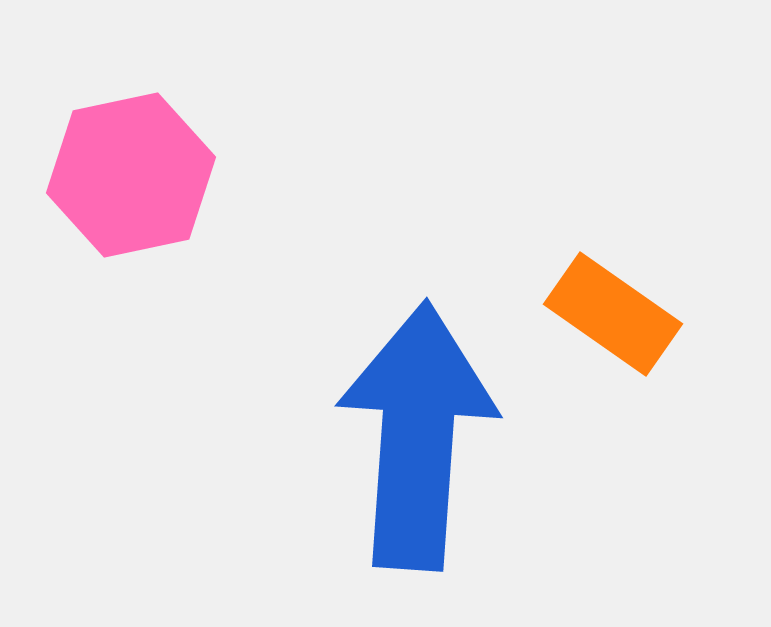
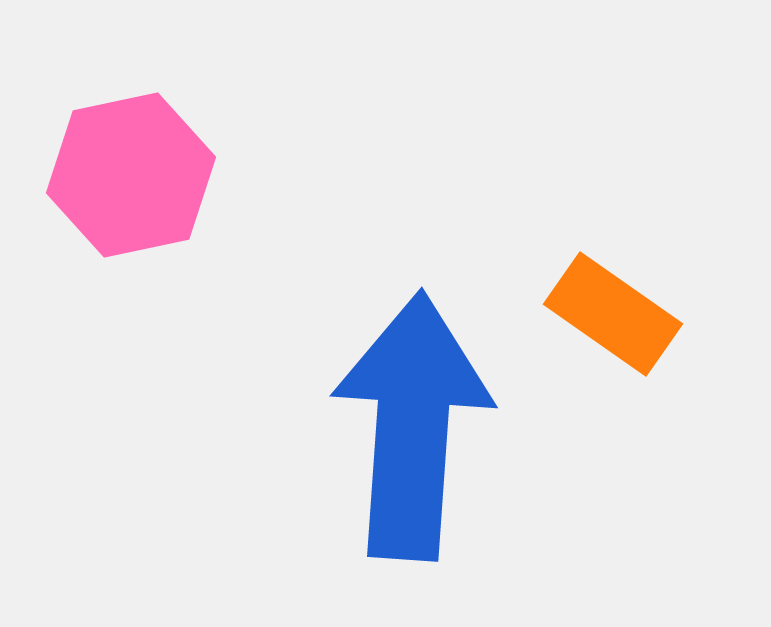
blue arrow: moved 5 px left, 10 px up
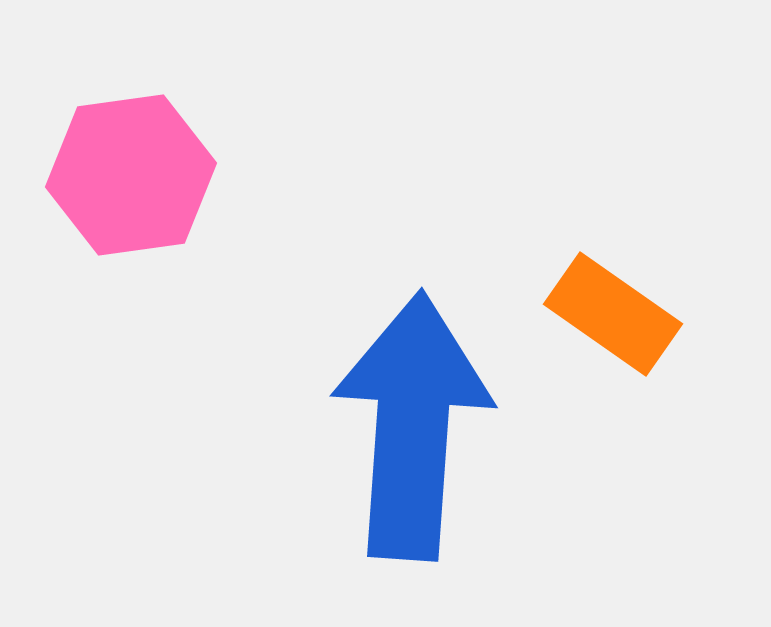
pink hexagon: rotated 4 degrees clockwise
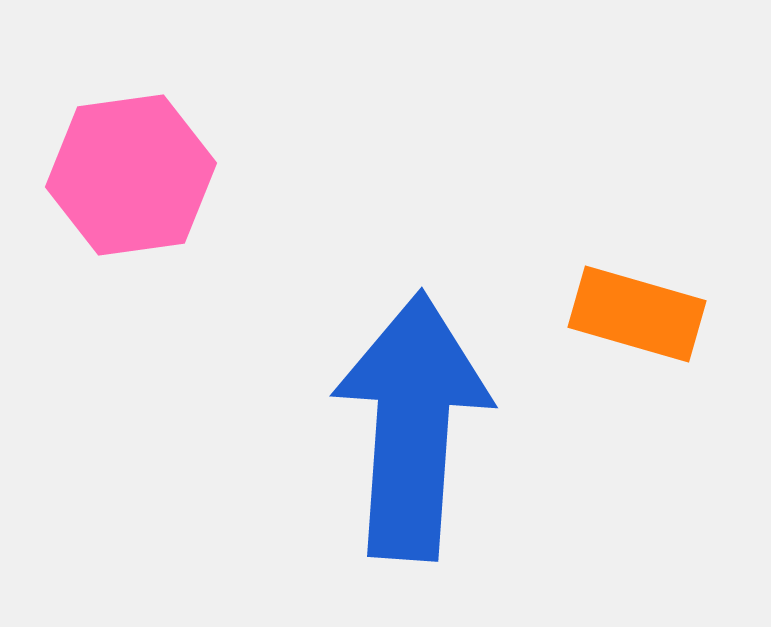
orange rectangle: moved 24 px right; rotated 19 degrees counterclockwise
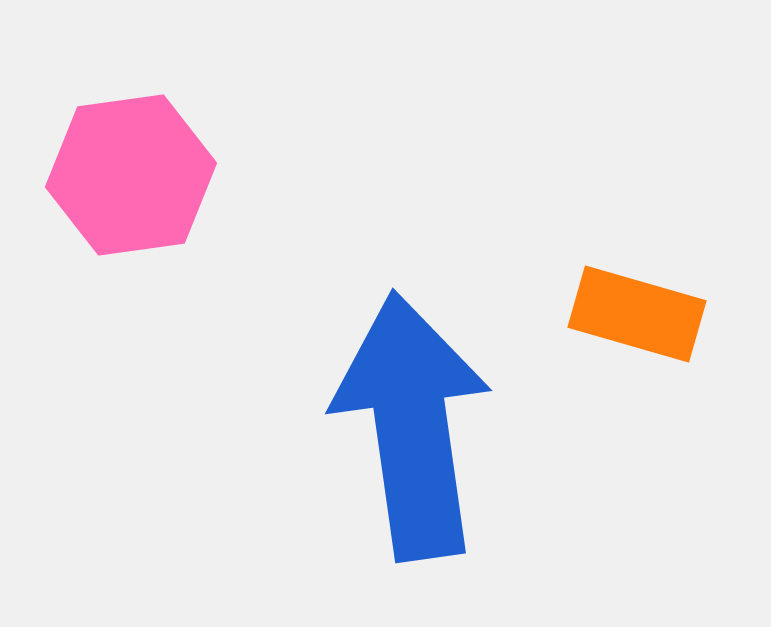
blue arrow: rotated 12 degrees counterclockwise
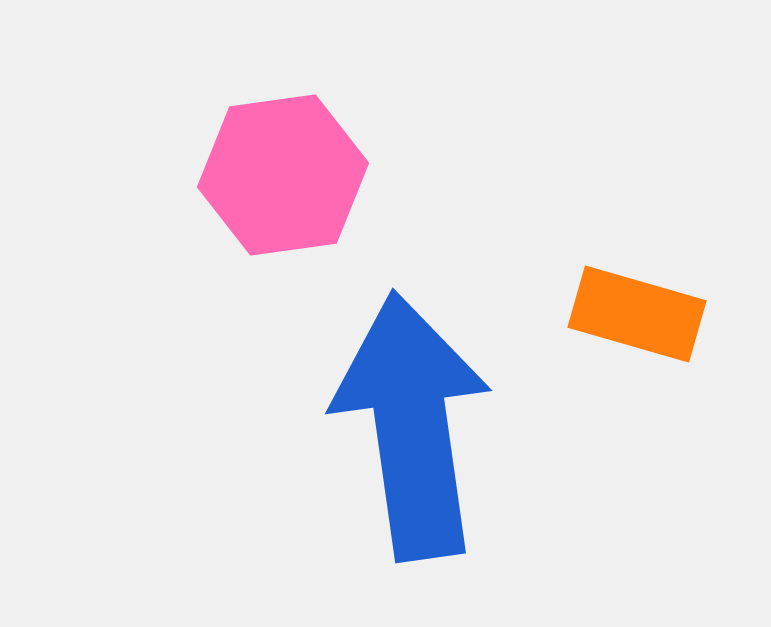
pink hexagon: moved 152 px right
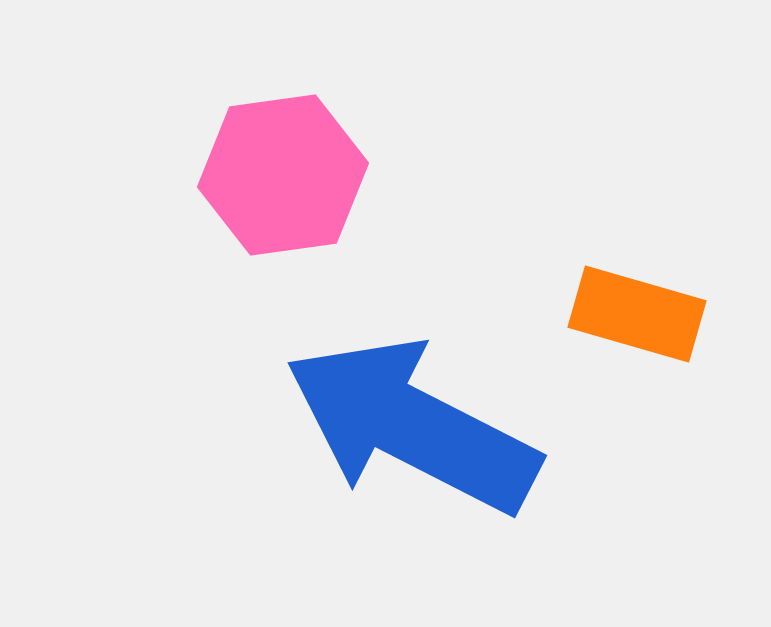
blue arrow: rotated 55 degrees counterclockwise
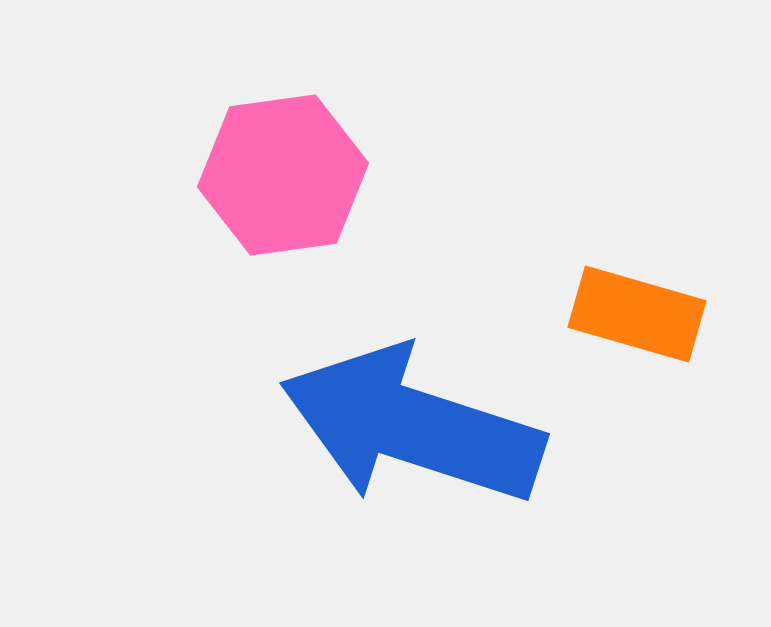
blue arrow: rotated 9 degrees counterclockwise
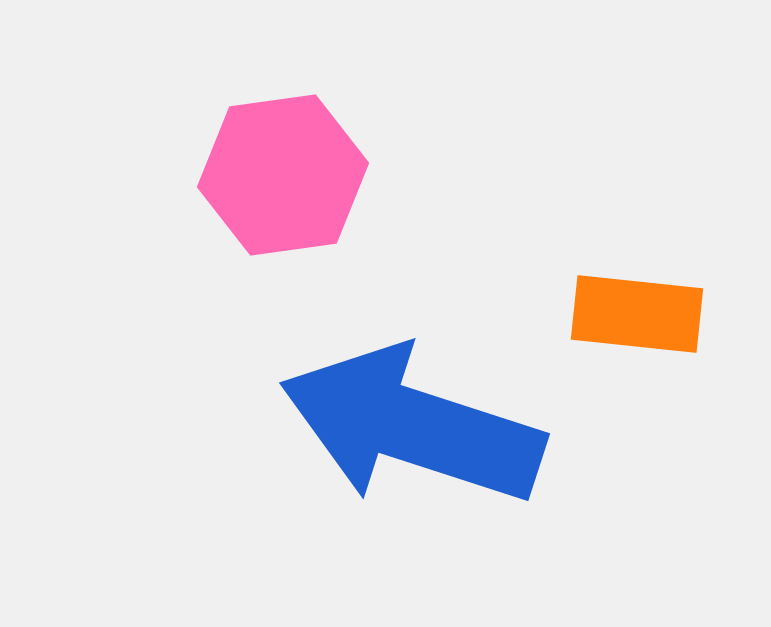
orange rectangle: rotated 10 degrees counterclockwise
